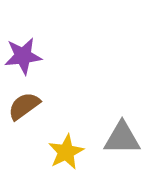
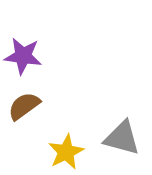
purple star: rotated 15 degrees clockwise
gray triangle: rotated 15 degrees clockwise
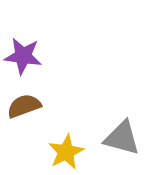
brown semicircle: rotated 16 degrees clockwise
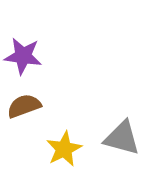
yellow star: moved 2 px left, 3 px up
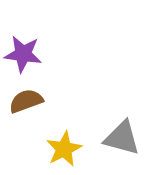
purple star: moved 2 px up
brown semicircle: moved 2 px right, 5 px up
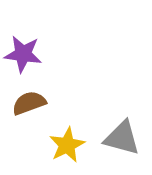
brown semicircle: moved 3 px right, 2 px down
yellow star: moved 3 px right, 4 px up
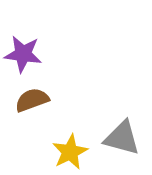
brown semicircle: moved 3 px right, 3 px up
yellow star: moved 3 px right, 7 px down
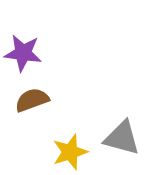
purple star: moved 1 px up
yellow star: rotated 9 degrees clockwise
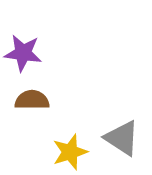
brown semicircle: rotated 20 degrees clockwise
gray triangle: rotated 18 degrees clockwise
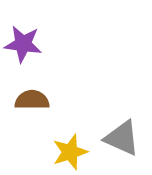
purple star: moved 9 px up
gray triangle: rotated 9 degrees counterclockwise
